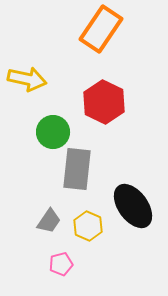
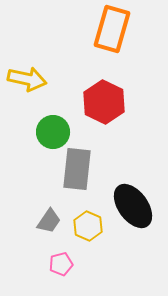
orange rectangle: moved 11 px right; rotated 18 degrees counterclockwise
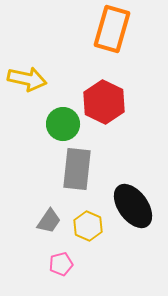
green circle: moved 10 px right, 8 px up
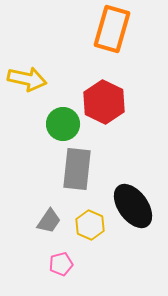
yellow hexagon: moved 2 px right, 1 px up
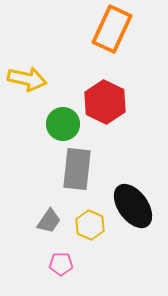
orange rectangle: rotated 9 degrees clockwise
red hexagon: moved 1 px right
pink pentagon: rotated 15 degrees clockwise
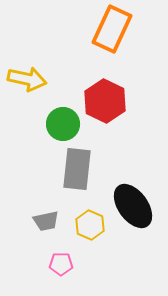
red hexagon: moved 1 px up
gray trapezoid: moved 3 px left; rotated 44 degrees clockwise
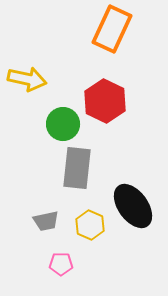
gray rectangle: moved 1 px up
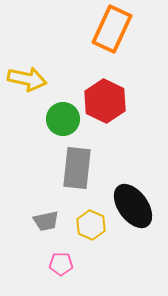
green circle: moved 5 px up
yellow hexagon: moved 1 px right
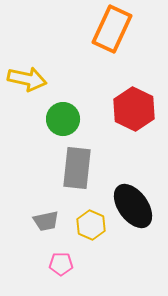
red hexagon: moved 29 px right, 8 px down
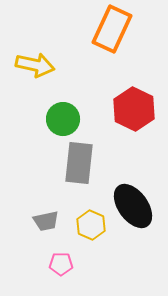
yellow arrow: moved 8 px right, 14 px up
gray rectangle: moved 2 px right, 5 px up
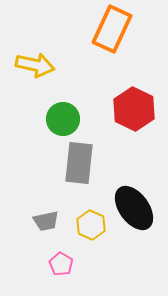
black ellipse: moved 1 px right, 2 px down
pink pentagon: rotated 30 degrees clockwise
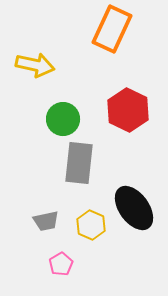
red hexagon: moved 6 px left, 1 px down
pink pentagon: rotated 10 degrees clockwise
